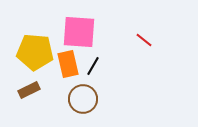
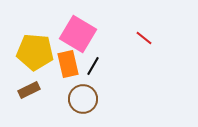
pink square: moved 1 px left, 2 px down; rotated 27 degrees clockwise
red line: moved 2 px up
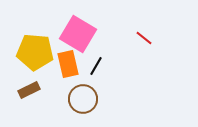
black line: moved 3 px right
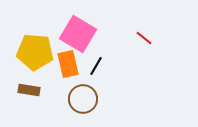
brown rectangle: rotated 35 degrees clockwise
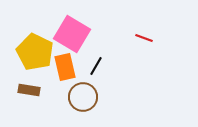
pink square: moved 6 px left
red line: rotated 18 degrees counterclockwise
yellow pentagon: rotated 21 degrees clockwise
orange rectangle: moved 3 px left, 3 px down
brown circle: moved 2 px up
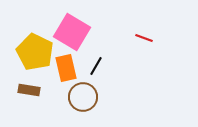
pink square: moved 2 px up
orange rectangle: moved 1 px right, 1 px down
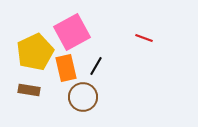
pink square: rotated 30 degrees clockwise
yellow pentagon: rotated 21 degrees clockwise
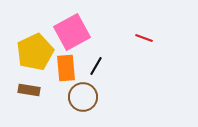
orange rectangle: rotated 8 degrees clockwise
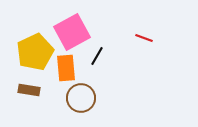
black line: moved 1 px right, 10 px up
brown circle: moved 2 px left, 1 px down
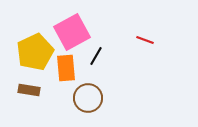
red line: moved 1 px right, 2 px down
black line: moved 1 px left
brown circle: moved 7 px right
